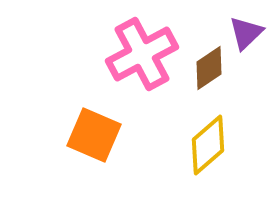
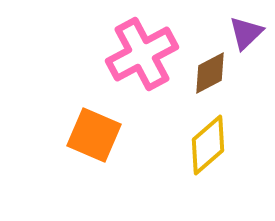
brown diamond: moved 1 px right, 5 px down; rotated 6 degrees clockwise
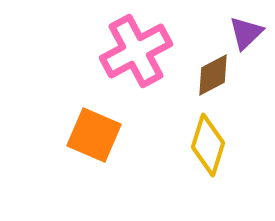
pink cross: moved 6 px left, 3 px up
brown diamond: moved 3 px right, 2 px down
yellow diamond: rotated 32 degrees counterclockwise
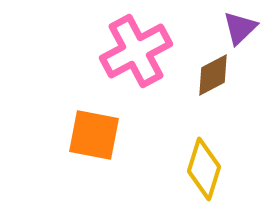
purple triangle: moved 6 px left, 5 px up
orange square: rotated 12 degrees counterclockwise
yellow diamond: moved 4 px left, 24 px down
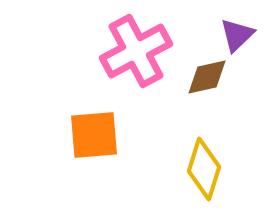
purple triangle: moved 3 px left, 7 px down
brown diamond: moved 6 px left, 2 px down; rotated 15 degrees clockwise
orange square: rotated 16 degrees counterclockwise
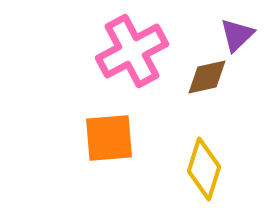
pink cross: moved 4 px left
orange square: moved 15 px right, 3 px down
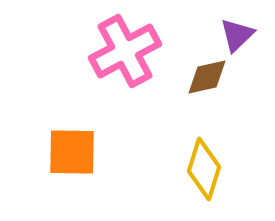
pink cross: moved 7 px left
orange square: moved 37 px left, 14 px down; rotated 6 degrees clockwise
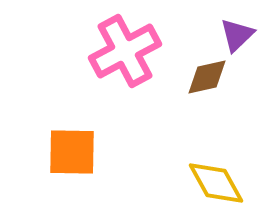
yellow diamond: moved 12 px right, 14 px down; rotated 46 degrees counterclockwise
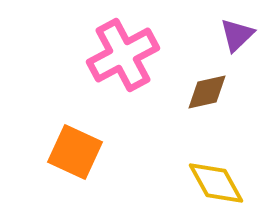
pink cross: moved 2 px left, 4 px down
brown diamond: moved 15 px down
orange square: moved 3 px right; rotated 24 degrees clockwise
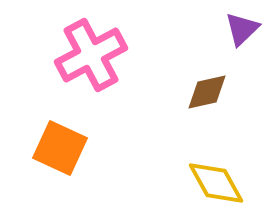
purple triangle: moved 5 px right, 6 px up
pink cross: moved 32 px left
orange square: moved 15 px left, 4 px up
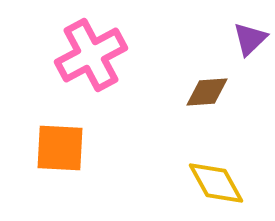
purple triangle: moved 8 px right, 10 px down
brown diamond: rotated 9 degrees clockwise
orange square: rotated 22 degrees counterclockwise
